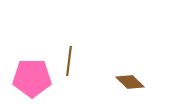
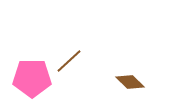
brown line: rotated 40 degrees clockwise
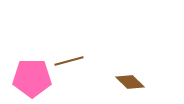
brown line: rotated 28 degrees clockwise
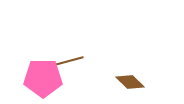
pink pentagon: moved 11 px right
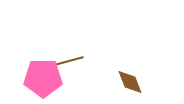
brown diamond: rotated 24 degrees clockwise
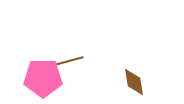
brown diamond: moved 4 px right; rotated 12 degrees clockwise
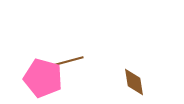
pink pentagon: rotated 15 degrees clockwise
